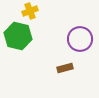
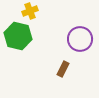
brown rectangle: moved 2 px left, 1 px down; rotated 49 degrees counterclockwise
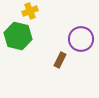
purple circle: moved 1 px right
brown rectangle: moved 3 px left, 9 px up
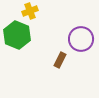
green hexagon: moved 1 px left, 1 px up; rotated 8 degrees clockwise
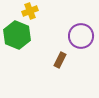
purple circle: moved 3 px up
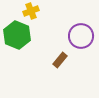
yellow cross: moved 1 px right
brown rectangle: rotated 14 degrees clockwise
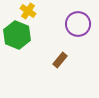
yellow cross: moved 3 px left; rotated 35 degrees counterclockwise
purple circle: moved 3 px left, 12 px up
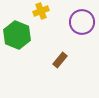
yellow cross: moved 13 px right; rotated 35 degrees clockwise
purple circle: moved 4 px right, 2 px up
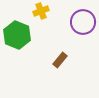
purple circle: moved 1 px right
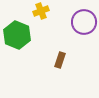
purple circle: moved 1 px right
brown rectangle: rotated 21 degrees counterclockwise
